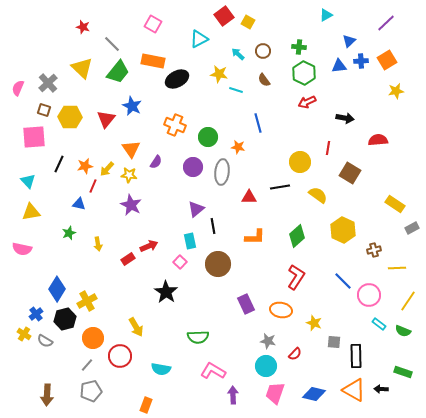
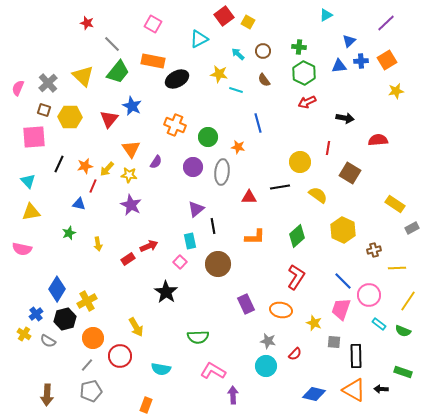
red star at (83, 27): moved 4 px right, 4 px up
yellow triangle at (82, 68): moved 1 px right, 8 px down
red triangle at (106, 119): moved 3 px right
gray semicircle at (45, 341): moved 3 px right
pink trapezoid at (275, 393): moved 66 px right, 84 px up
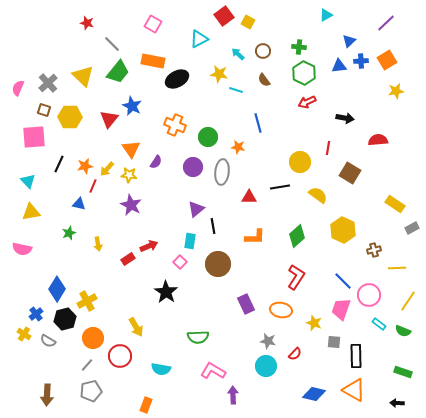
cyan rectangle at (190, 241): rotated 21 degrees clockwise
black arrow at (381, 389): moved 16 px right, 14 px down
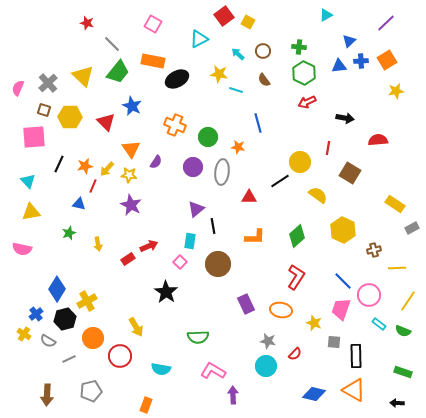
red triangle at (109, 119): moved 3 px left, 3 px down; rotated 24 degrees counterclockwise
black line at (280, 187): moved 6 px up; rotated 24 degrees counterclockwise
gray line at (87, 365): moved 18 px left, 6 px up; rotated 24 degrees clockwise
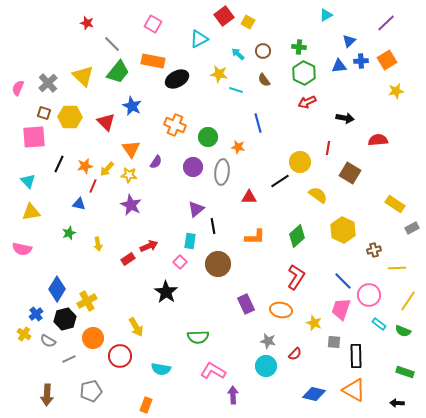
brown square at (44, 110): moved 3 px down
green rectangle at (403, 372): moved 2 px right
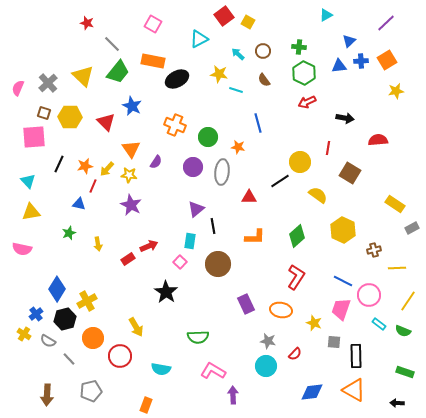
blue line at (343, 281): rotated 18 degrees counterclockwise
gray line at (69, 359): rotated 72 degrees clockwise
blue diamond at (314, 394): moved 2 px left, 2 px up; rotated 20 degrees counterclockwise
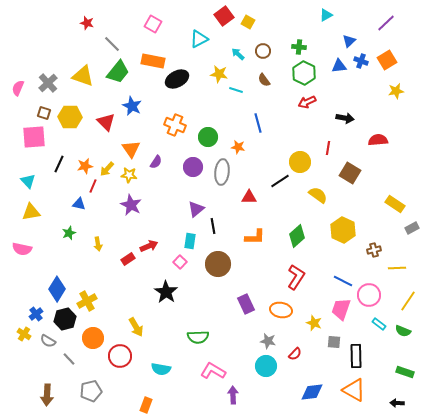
blue cross at (361, 61): rotated 24 degrees clockwise
yellow triangle at (83, 76): rotated 25 degrees counterclockwise
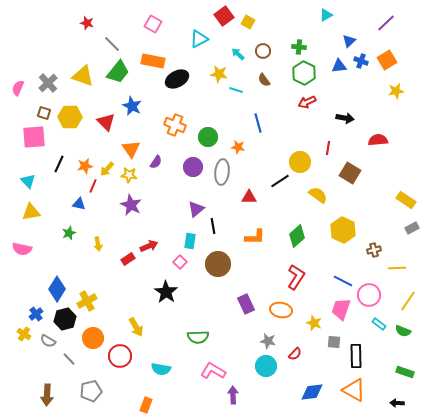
yellow rectangle at (395, 204): moved 11 px right, 4 px up
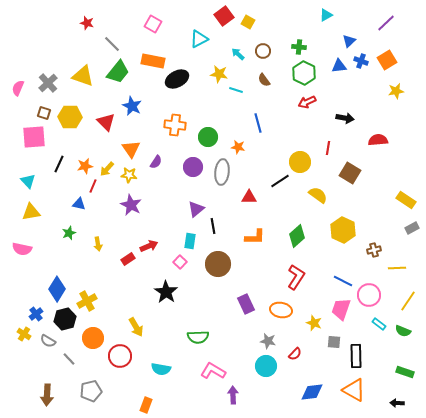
orange cross at (175, 125): rotated 15 degrees counterclockwise
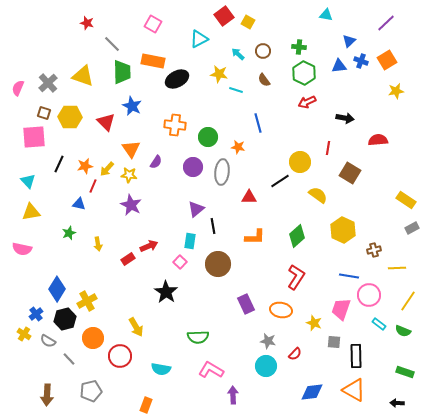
cyan triangle at (326, 15): rotated 40 degrees clockwise
green trapezoid at (118, 72): moved 4 px right; rotated 40 degrees counterclockwise
blue line at (343, 281): moved 6 px right, 5 px up; rotated 18 degrees counterclockwise
pink L-shape at (213, 371): moved 2 px left, 1 px up
